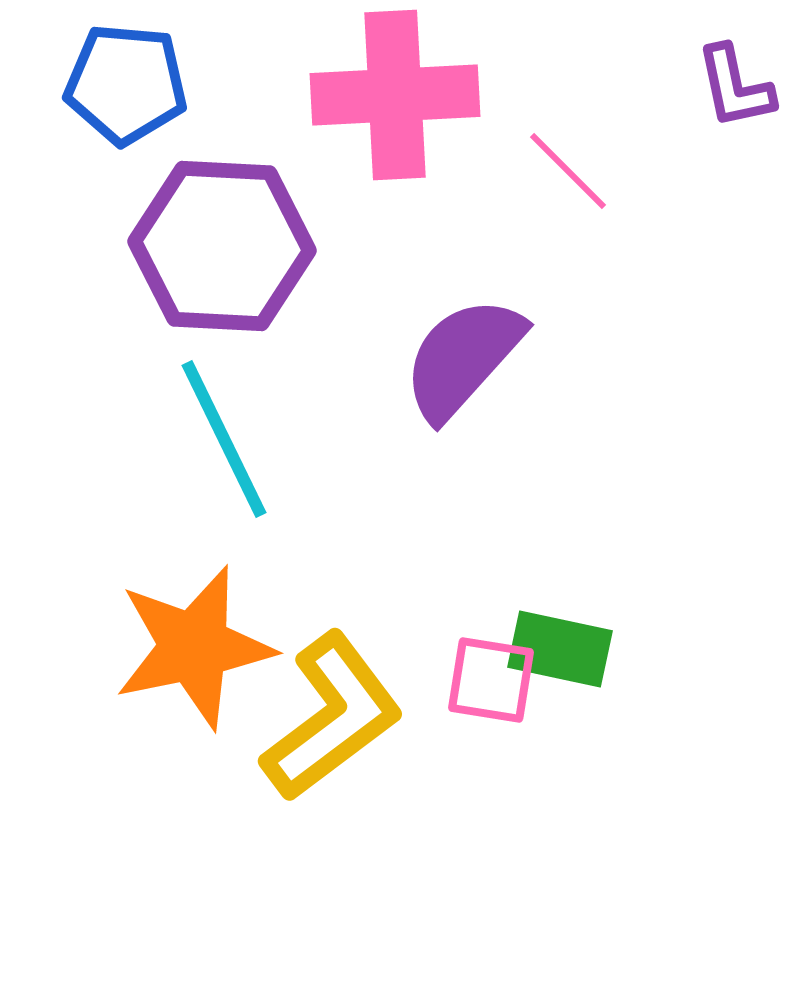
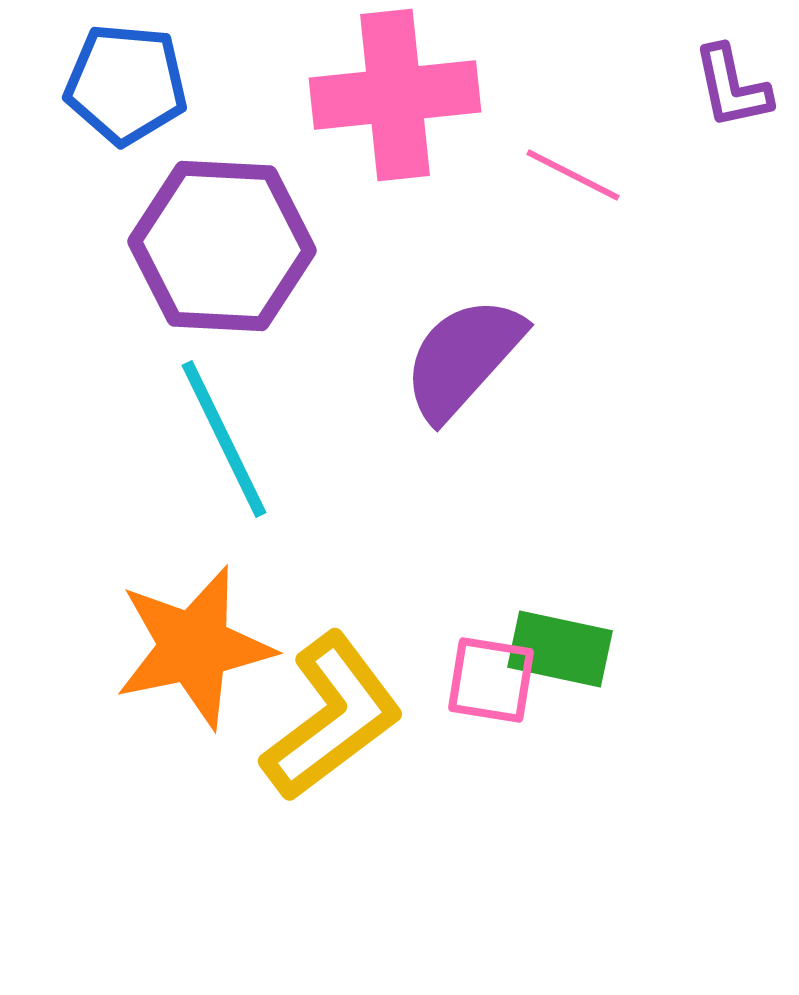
purple L-shape: moved 3 px left
pink cross: rotated 3 degrees counterclockwise
pink line: moved 5 px right, 4 px down; rotated 18 degrees counterclockwise
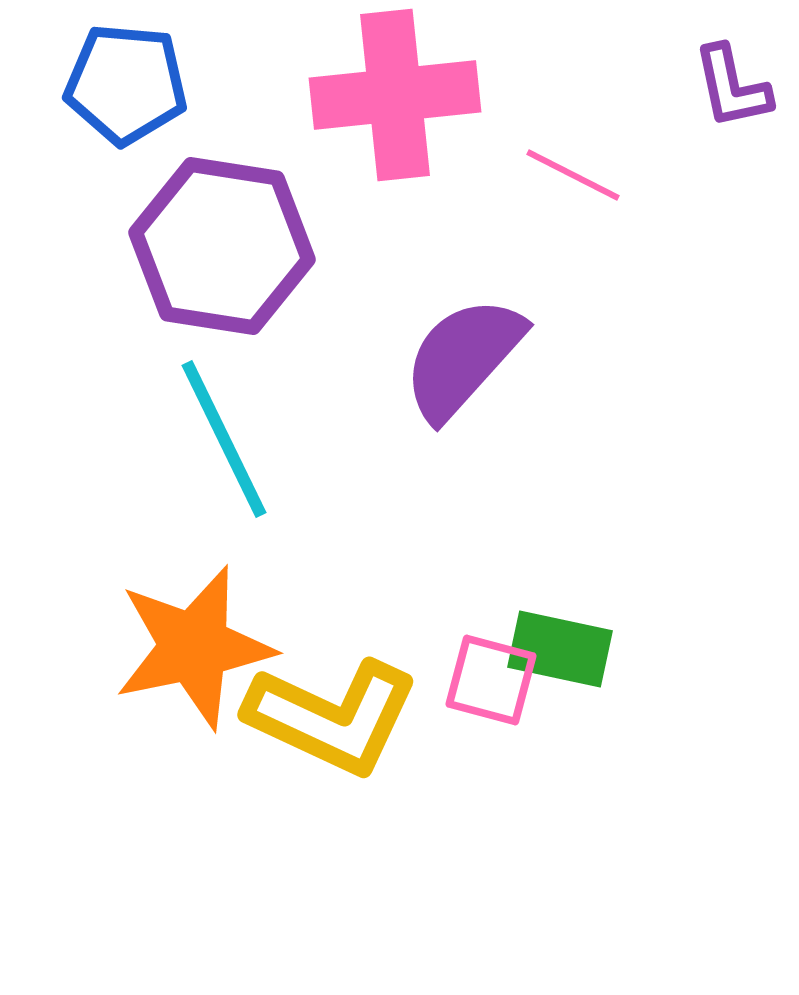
purple hexagon: rotated 6 degrees clockwise
pink square: rotated 6 degrees clockwise
yellow L-shape: rotated 62 degrees clockwise
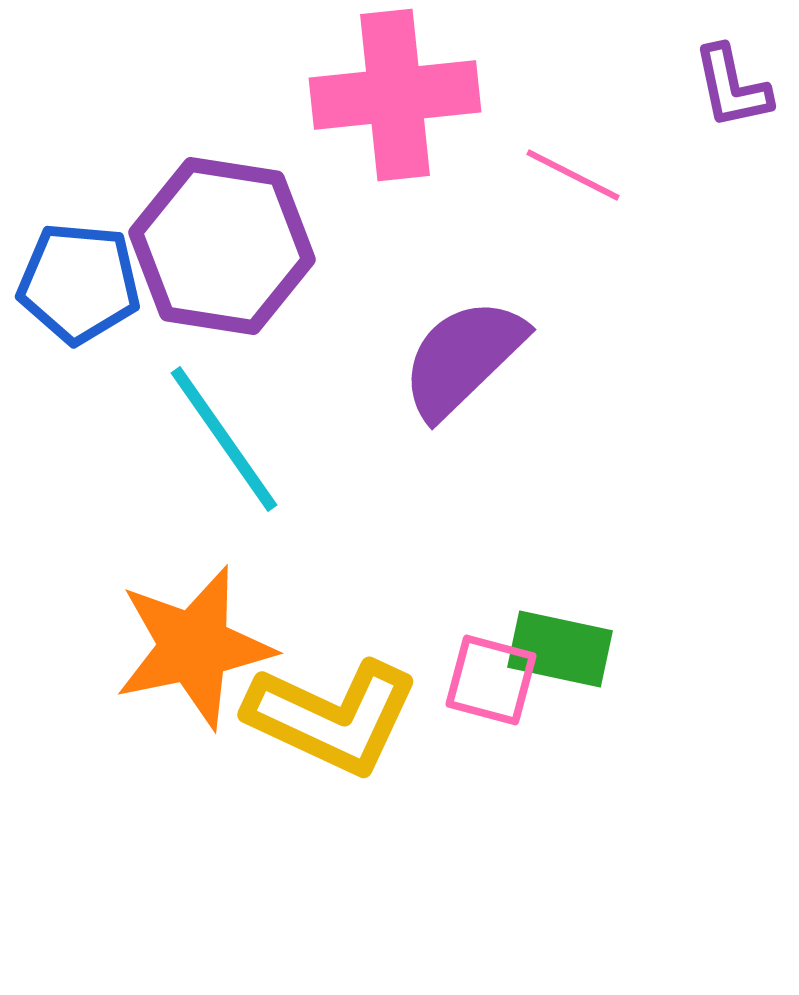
blue pentagon: moved 47 px left, 199 px down
purple semicircle: rotated 4 degrees clockwise
cyan line: rotated 9 degrees counterclockwise
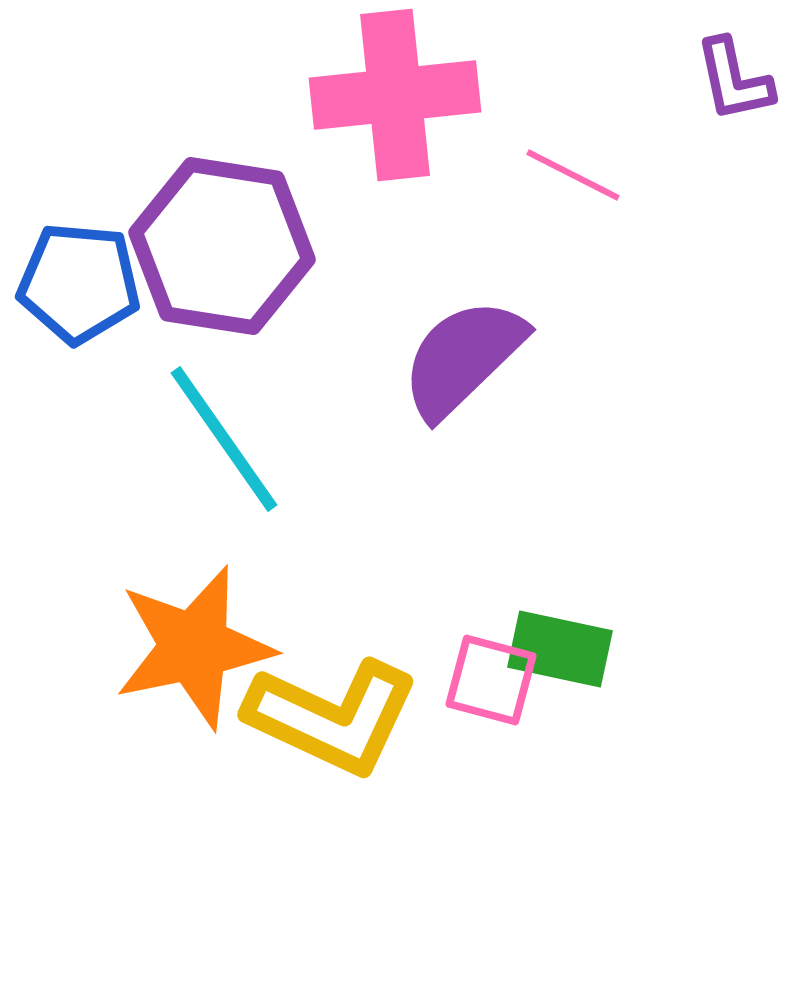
purple L-shape: moved 2 px right, 7 px up
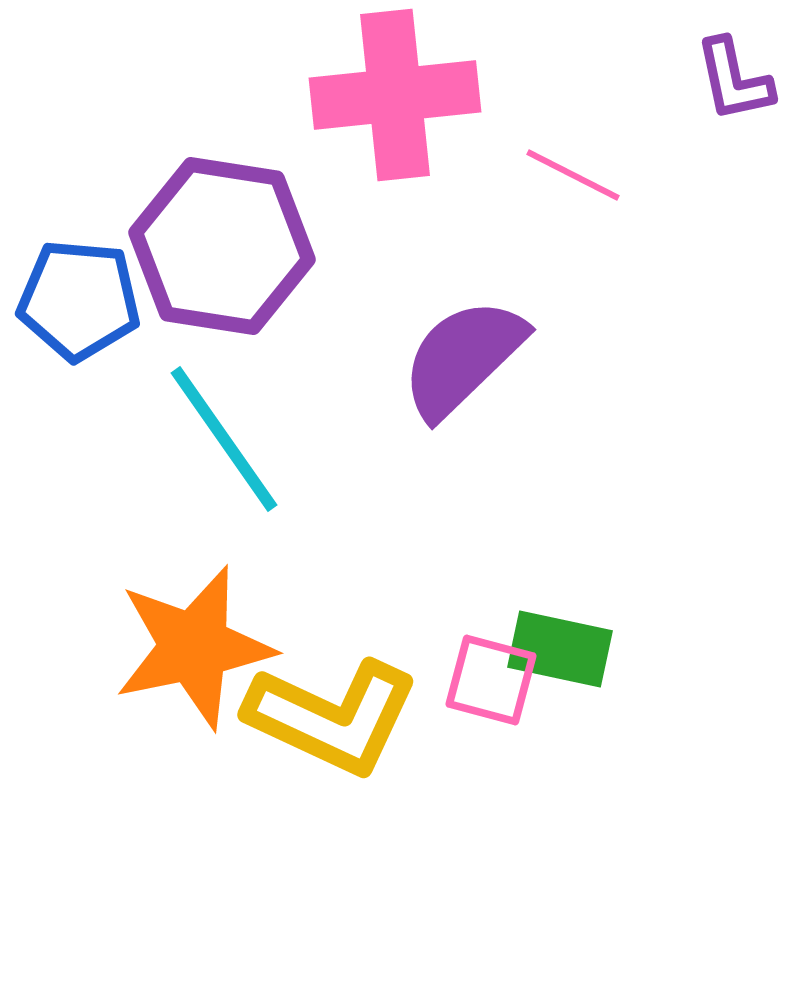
blue pentagon: moved 17 px down
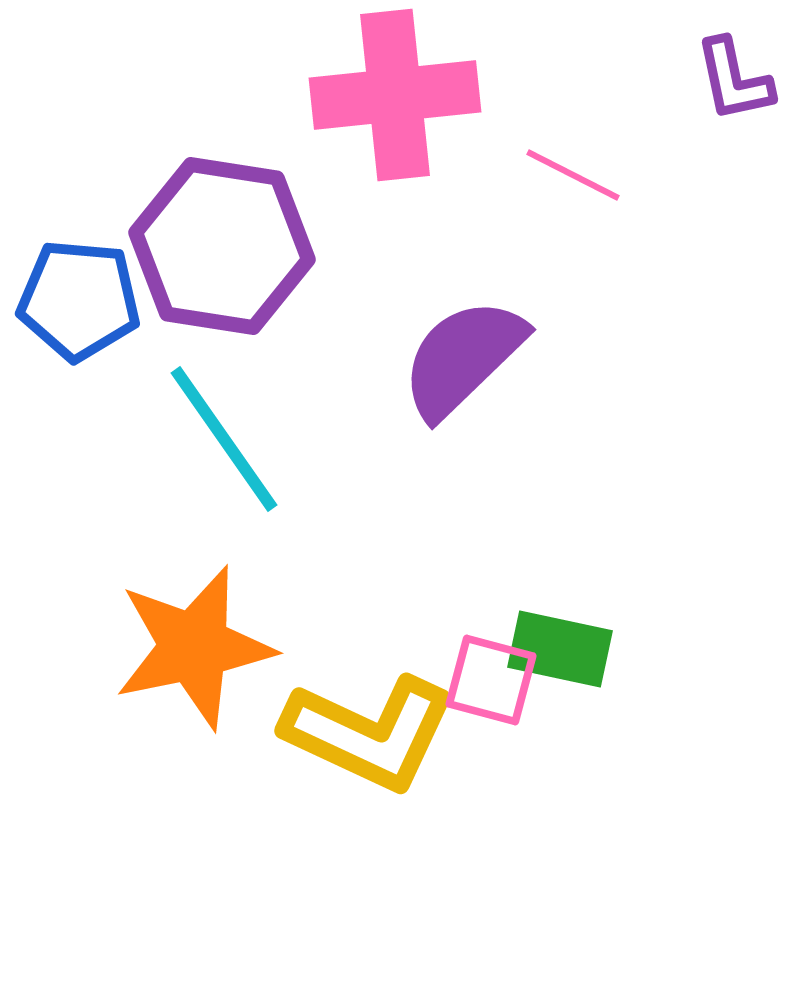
yellow L-shape: moved 37 px right, 16 px down
